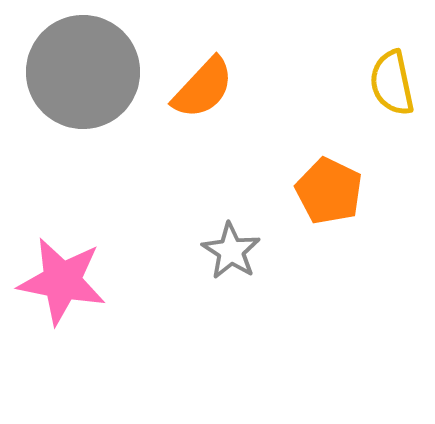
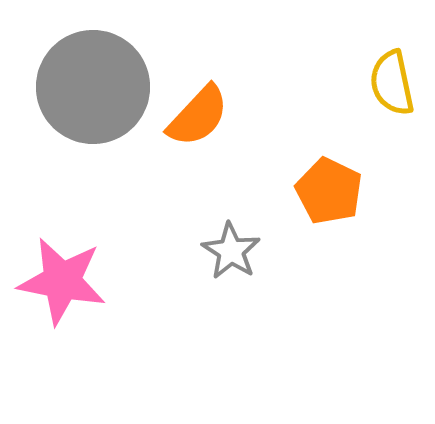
gray circle: moved 10 px right, 15 px down
orange semicircle: moved 5 px left, 28 px down
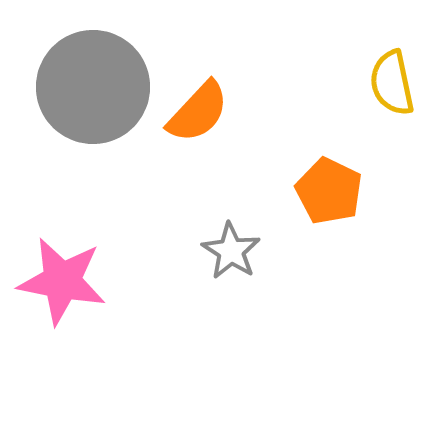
orange semicircle: moved 4 px up
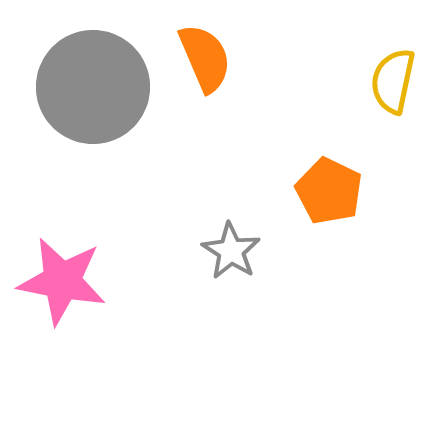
yellow semicircle: moved 1 px right, 2 px up; rotated 24 degrees clockwise
orange semicircle: moved 7 px right, 54 px up; rotated 66 degrees counterclockwise
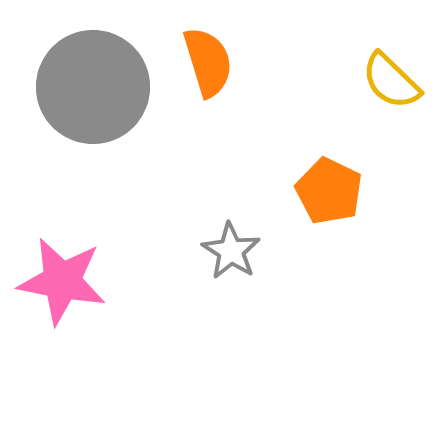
orange semicircle: moved 3 px right, 4 px down; rotated 6 degrees clockwise
yellow semicircle: moved 2 px left; rotated 58 degrees counterclockwise
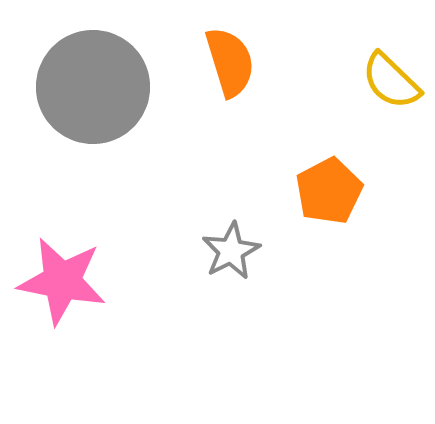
orange semicircle: moved 22 px right
orange pentagon: rotated 18 degrees clockwise
gray star: rotated 12 degrees clockwise
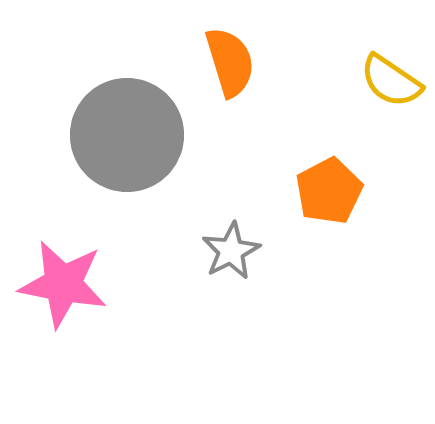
yellow semicircle: rotated 10 degrees counterclockwise
gray circle: moved 34 px right, 48 px down
pink star: moved 1 px right, 3 px down
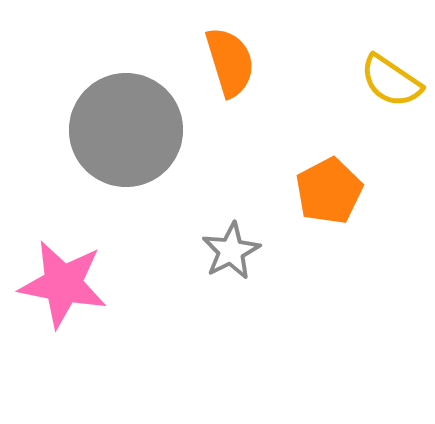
gray circle: moved 1 px left, 5 px up
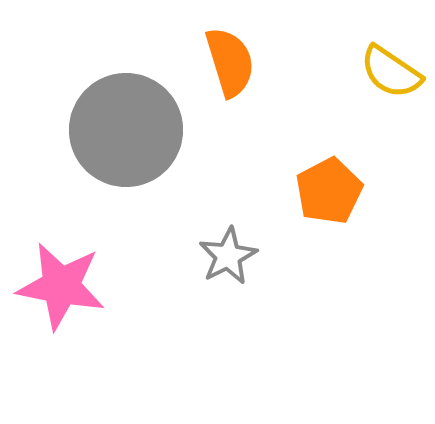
yellow semicircle: moved 9 px up
gray star: moved 3 px left, 5 px down
pink star: moved 2 px left, 2 px down
